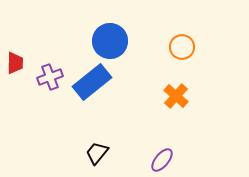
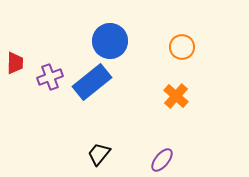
black trapezoid: moved 2 px right, 1 px down
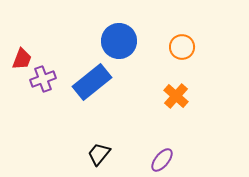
blue circle: moved 9 px right
red trapezoid: moved 7 px right, 4 px up; rotated 20 degrees clockwise
purple cross: moved 7 px left, 2 px down
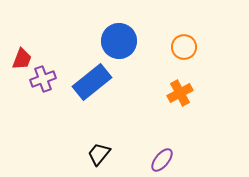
orange circle: moved 2 px right
orange cross: moved 4 px right, 3 px up; rotated 20 degrees clockwise
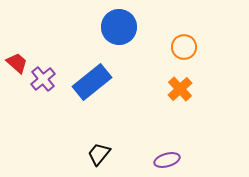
blue circle: moved 14 px up
red trapezoid: moved 5 px left, 4 px down; rotated 70 degrees counterclockwise
purple cross: rotated 20 degrees counterclockwise
orange cross: moved 4 px up; rotated 15 degrees counterclockwise
purple ellipse: moved 5 px right; rotated 35 degrees clockwise
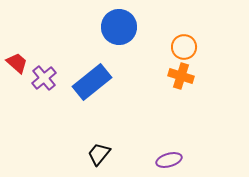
purple cross: moved 1 px right, 1 px up
orange cross: moved 1 px right, 13 px up; rotated 30 degrees counterclockwise
purple ellipse: moved 2 px right
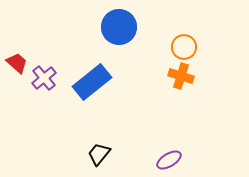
purple ellipse: rotated 15 degrees counterclockwise
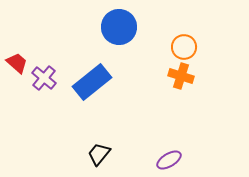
purple cross: rotated 10 degrees counterclockwise
